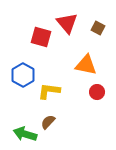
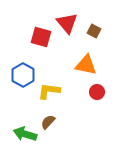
brown square: moved 4 px left, 3 px down
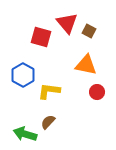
brown square: moved 5 px left
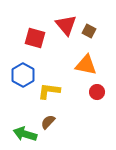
red triangle: moved 1 px left, 2 px down
red square: moved 6 px left, 1 px down
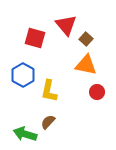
brown square: moved 3 px left, 8 px down; rotated 16 degrees clockwise
yellow L-shape: rotated 85 degrees counterclockwise
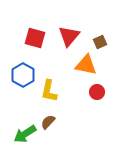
red triangle: moved 3 px right, 11 px down; rotated 20 degrees clockwise
brown square: moved 14 px right, 3 px down; rotated 24 degrees clockwise
green arrow: rotated 50 degrees counterclockwise
